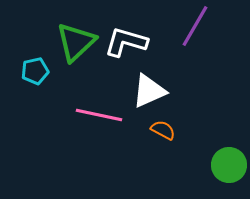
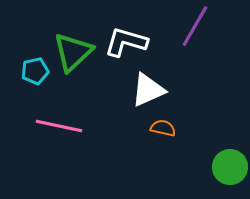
green triangle: moved 3 px left, 10 px down
white triangle: moved 1 px left, 1 px up
pink line: moved 40 px left, 11 px down
orange semicircle: moved 2 px up; rotated 15 degrees counterclockwise
green circle: moved 1 px right, 2 px down
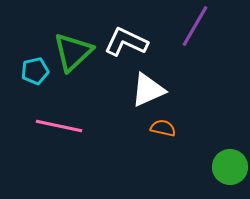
white L-shape: rotated 9 degrees clockwise
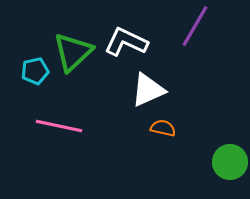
green circle: moved 5 px up
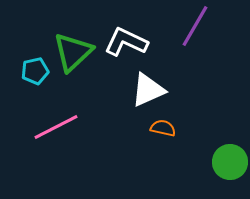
pink line: moved 3 px left, 1 px down; rotated 39 degrees counterclockwise
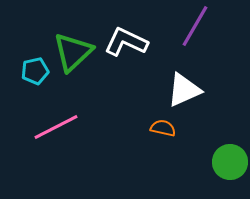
white triangle: moved 36 px right
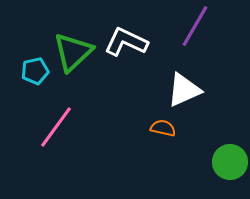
pink line: rotated 27 degrees counterclockwise
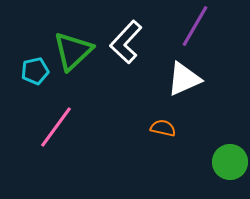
white L-shape: rotated 72 degrees counterclockwise
green triangle: moved 1 px up
white triangle: moved 11 px up
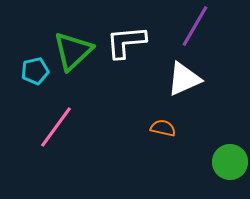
white L-shape: rotated 42 degrees clockwise
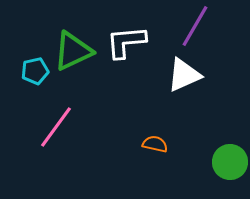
green triangle: rotated 18 degrees clockwise
white triangle: moved 4 px up
orange semicircle: moved 8 px left, 16 px down
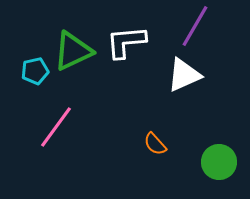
orange semicircle: rotated 145 degrees counterclockwise
green circle: moved 11 px left
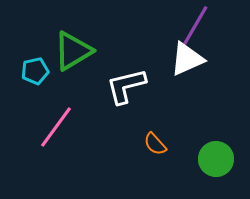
white L-shape: moved 44 px down; rotated 9 degrees counterclockwise
green triangle: rotated 6 degrees counterclockwise
white triangle: moved 3 px right, 16 px up
green circle: moved 3 px left, 3 px up
